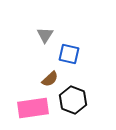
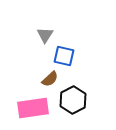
blue square: moved 5 px left, 2 px down
black hexagon: rotated 12 degrees clockwise
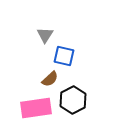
pink rectangle: moved 3 px right
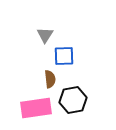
blue square: rotated 15 degrees counterclockwise
brown semicircle: rotated 54 degrees counterclockwise
black hexagon: rotated 16 degrees clockwise
